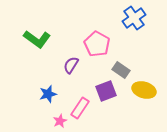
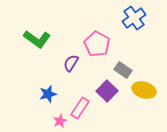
purple semicircle: moved 2 px up
gray rectangle: moved 2 px right
purple square: moved 1 px right; rotated 25 degrees counterclockwise
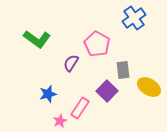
gray rectangle: rotated 48 degrees clockwise
yellow ellipse: moved 5 px right, 3 px up; rotated 15 degrees clockwise
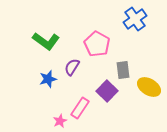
blue cross: moved 1 px right, 1 px down
green L-shape: moved 9 px right, 2 px down
purple semicircle: moved 1 px right, 4 px down
blue star: moved 15 px up
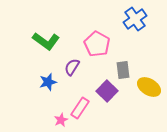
blue star: moved 3 px down
pink star: moved 1 px right, 1 px up
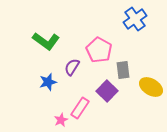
pink pentagon: moved 2 px right, 6 px down
yellow ellipse: moved 2 px right
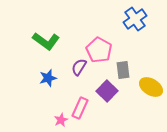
purple semicircle: moved 7 px right
blue star: moved 4 px up
pink rectangle: rotated 10 degrees counterclockwise
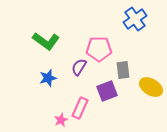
pink pentagon: moved 1 px up; rotated 30 degrees counterclockwise
purple square: rotated 25 degrees clockwise
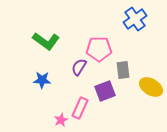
blue star: moved 6 px left, 2 px down; rotated 18 degrees clockwise
purple square: moved 2 px left
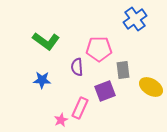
purple semicircle: moved 2 px left; rotated 36 degrees counterclockwise
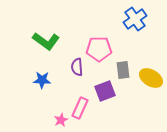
yellow ellipse: moved 9 px up
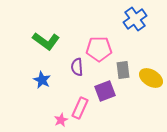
blue star: rotated 24 degrees clockwise
